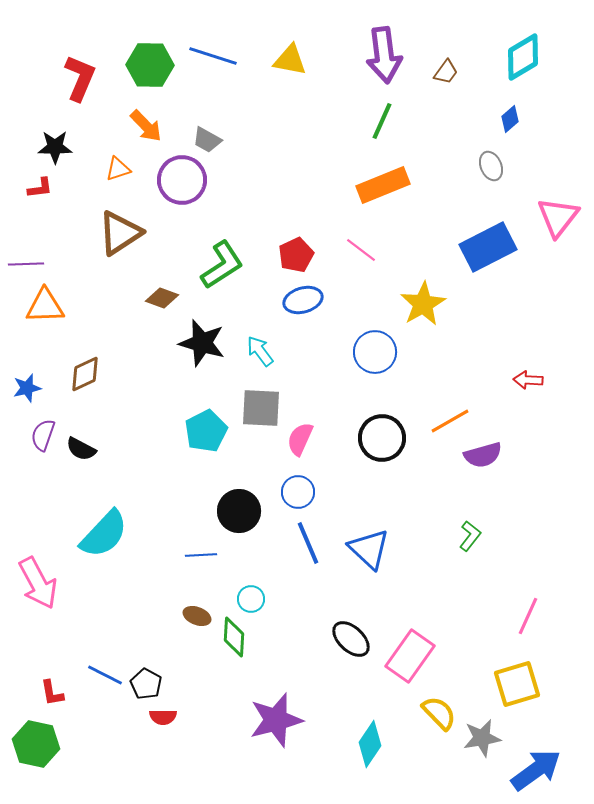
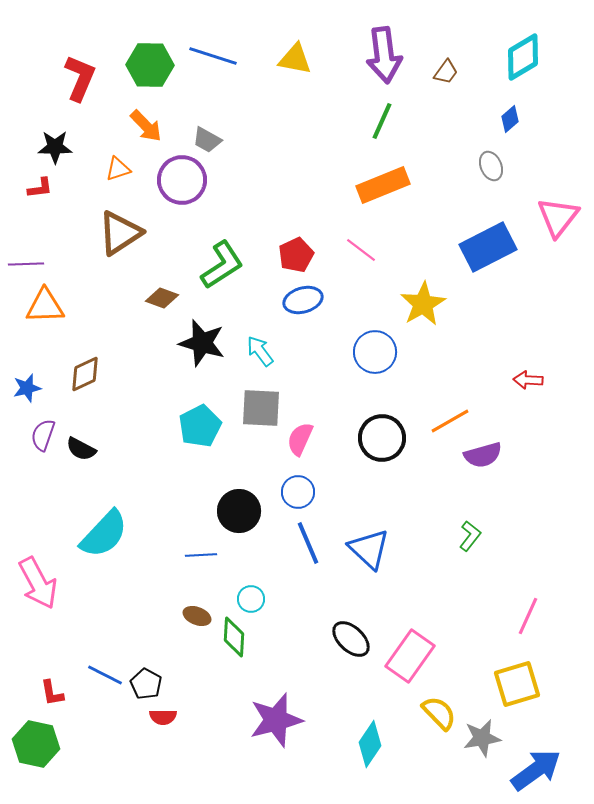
yellow triangle at (290, 60): moved 5 px right, 1 px up
cyan pentagon at (206, 431): moved 6 px left, 5 px up
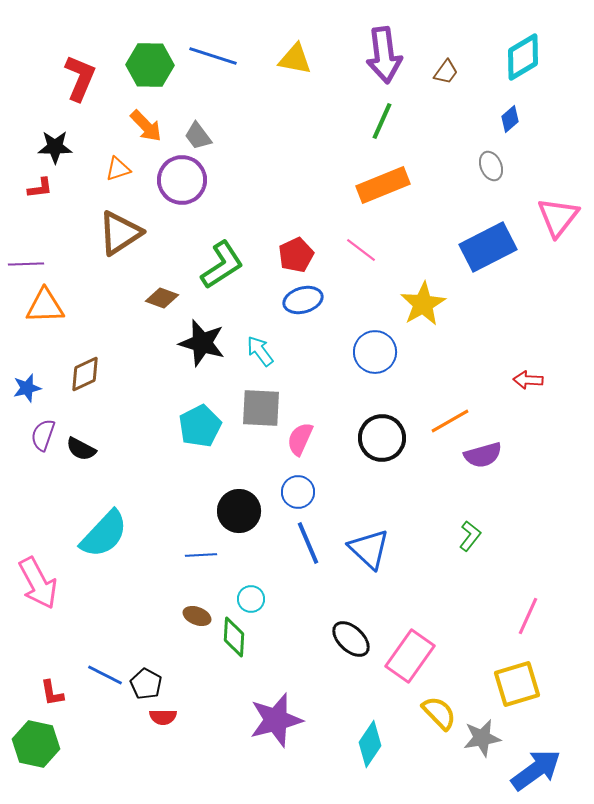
gray trapezoid at (207, 140): moved 9 px left, 4 px up; rotated 24 degrees clockwise
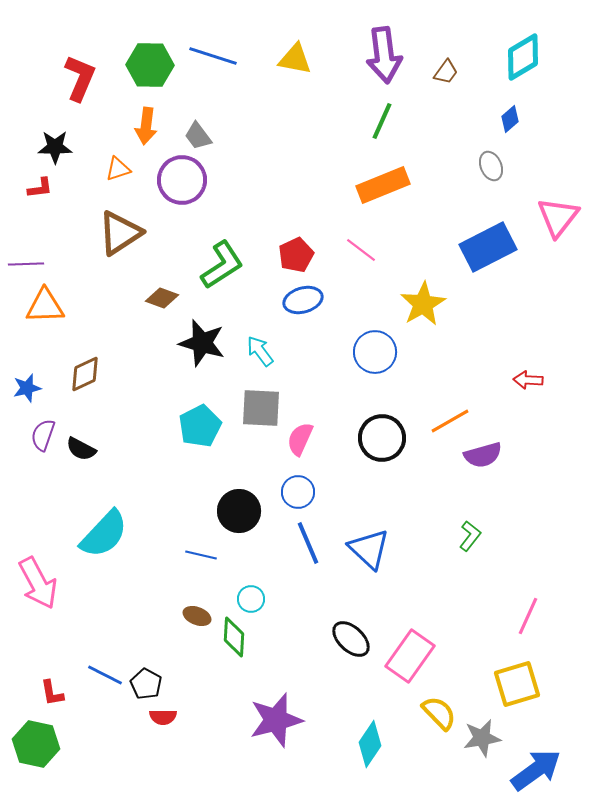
orange arrow at (146, 126): rotated 51 degrees clockwise
blue line at (201, 555): rotated 16 degrees clockwise
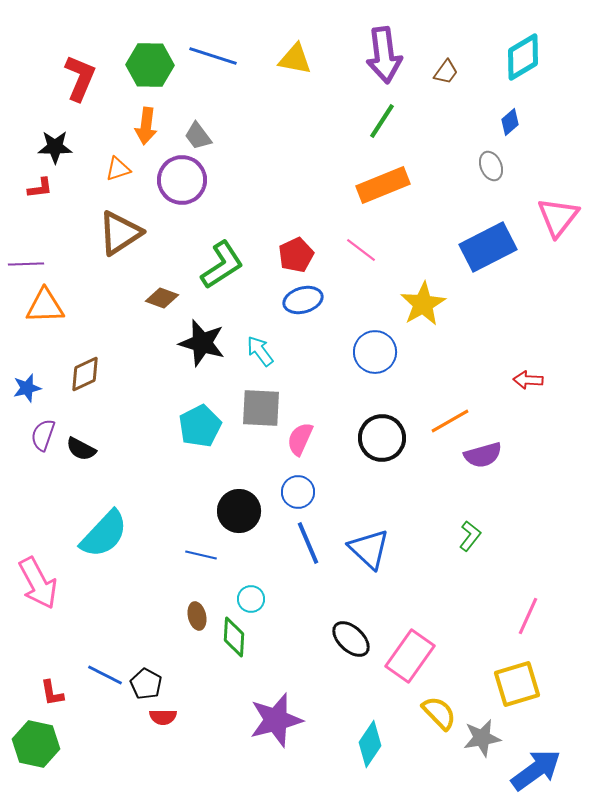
blue diamond at (510, 119): moved 3 px down
green line at (382, 121): rotated 9 degrees clockwise
brown ellipse at (197, 616): rotated 56 degrees clockwise
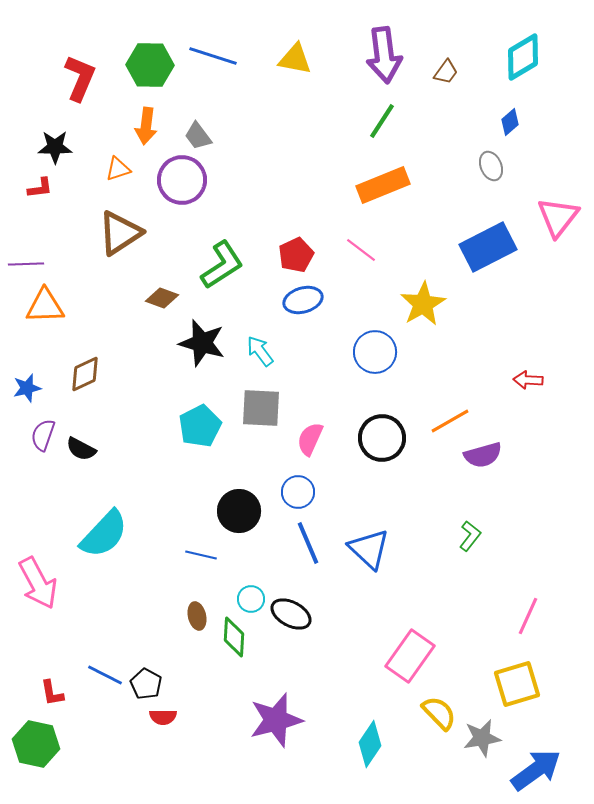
pink semicircle at (300, 439): moved 10 px right
black ellipse at (351, 639): moved 60 px left, 25 px up; rotated 15 degrees counterclockwise
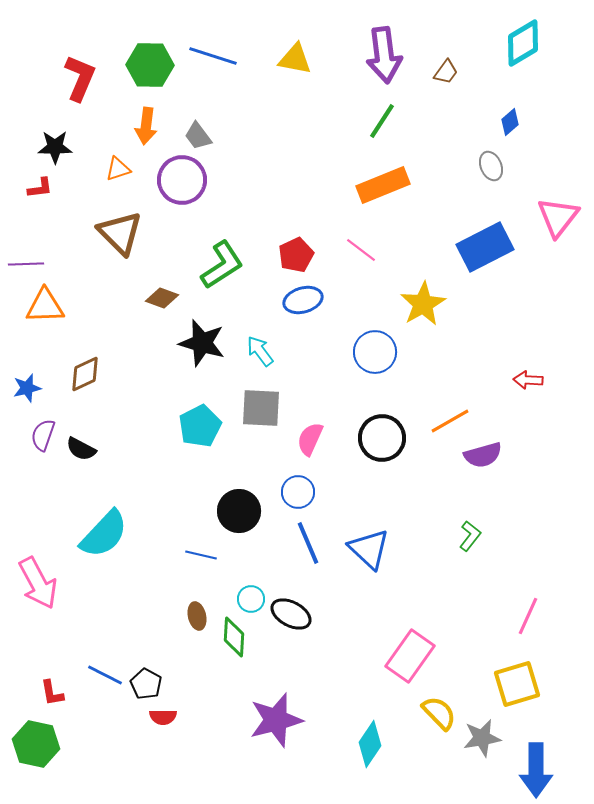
cyan diamond at (523, 57): moved 14 px up
brown triangle at (120, 233): rotated 42 degrees counterclockwise
blue rectangle at (488, 247): moved 3 px left
blue arrow at (536, 770): rotated 126 degrees clockwise
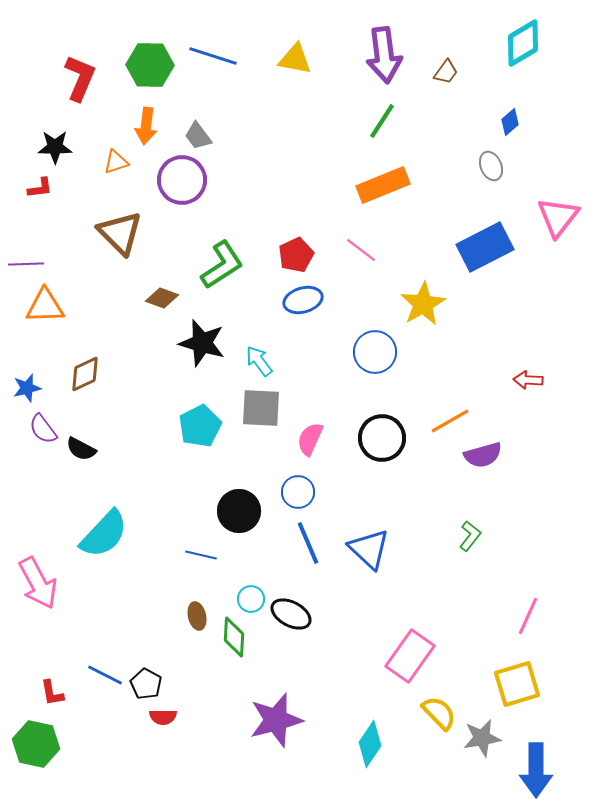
orange triangle at (118, 169): moved 2 px left, 7 px up
cyan arrow at (260, 351): moved 1 px left, 10 px down
purple semicircle at (43, 435): moved 6 px up; rotated 56 degrees counterclockwise
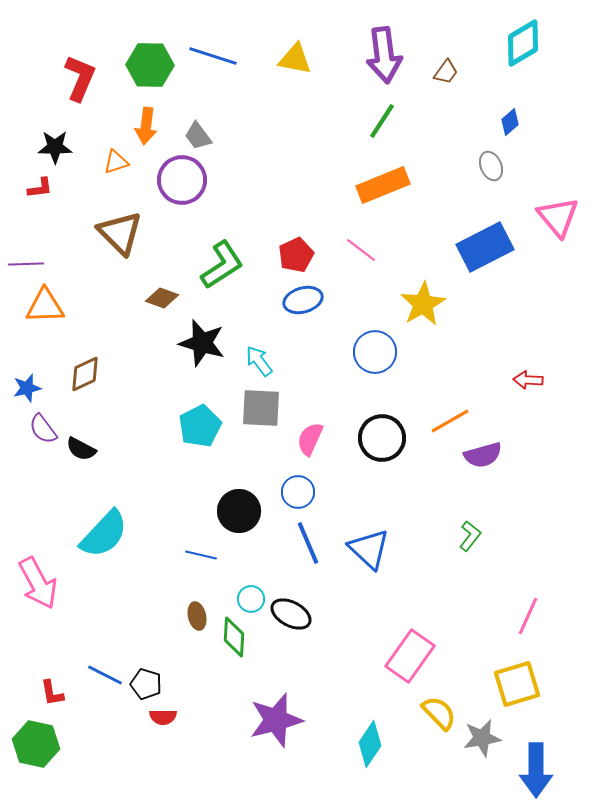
pink triangle at (558, 217): rotated 18 degrees counterclockwise
black pentagon at (146, 684): rotated 12 degrees counterclockwise
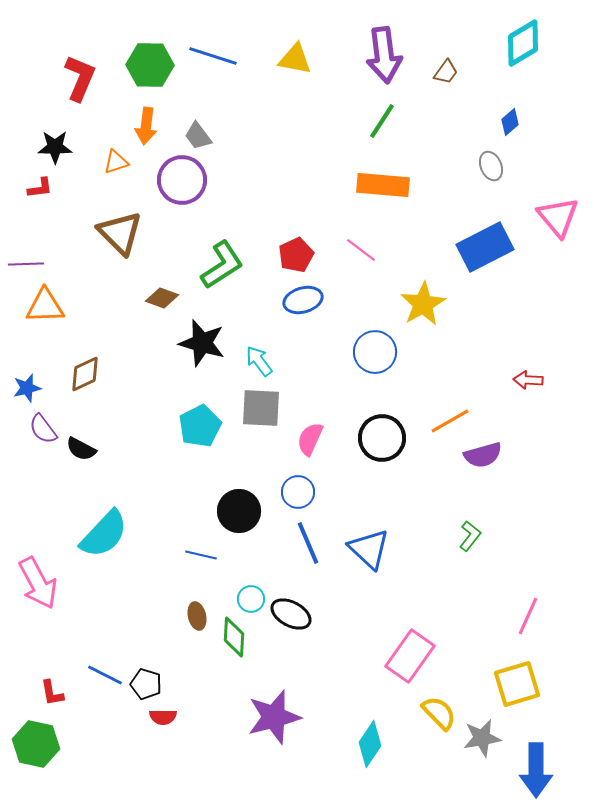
orange rectangle at (383, 185): rotated 27 degrees clockwise
purple star at (276, 720): moved 2 px left, 3 px up
